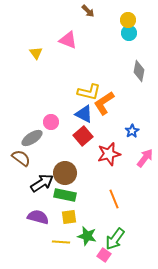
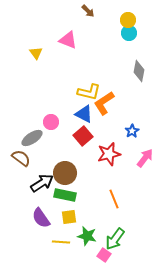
purple semicircle: moved 3 px right, 1 px down; rotated 140 degrees counterclockwise
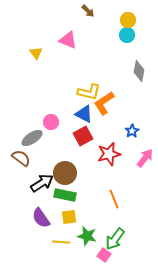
cyan circle: moved 2 px left, 2 px down
red square: rotated 12 degrees clockwise
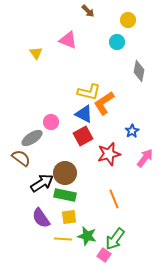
cyan circle: moved 10 px left, 7 px down
yellow line: moved 2 px right, 3 px up
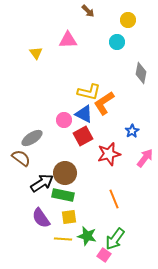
pink triangle: rotated 24 degrees counterclockwise
gray diamond: moved 2 px right, 2 px down
pink circle: moved 13 px right, 2 px up
green rectangle: moved 2 px left
